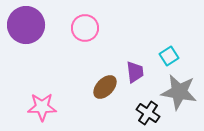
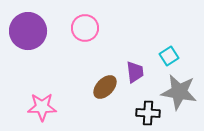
purple circle: moved 2 px right, 6 px down
black cross: rotated 30 degrees counterclockwise
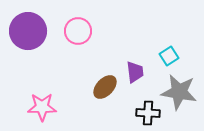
pink circle: moved 7 px left, 3 px down
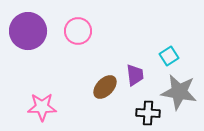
purple trapezoid: moved 3 px down
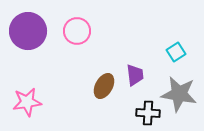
pink circle: moved 1 px left
cyan square: moved 7 px right, 4 px up
brown ellipse: moved 1 px left, 1 px up; rotated 15 degrees counterclockwise
gray star: moved 2 px down
pink star: moved 15 px left, 5 px up; rotated 8 degrees counterclockwise
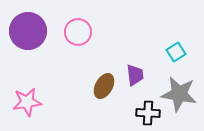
pink circle: moved 1 px right, 1 px down
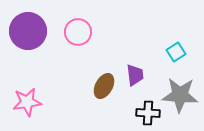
gray star: moved 1 px right, 1 px down; rotated 6 degrees counterclockwise
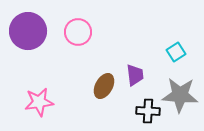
pink star: moved 12 px right
black cross: moved 2 px up
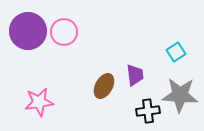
pink circle: moved 14 px left
black cross: rotated 10 degrees counterclockwise
